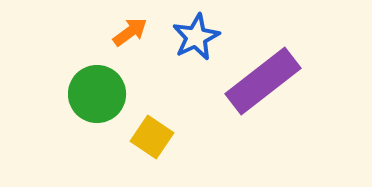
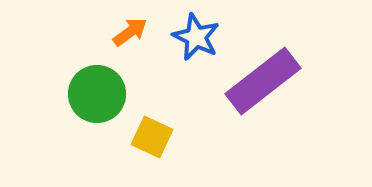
blue star: rotated 21 degrees counterclockwise
yellow square: rotated 9 degrees counterclockwise
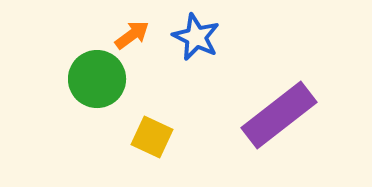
orange arrow: moved 2 px right, 3 px down
purple rectangle: moved 16 px right, 34 px down
green circle: moved 15 px up
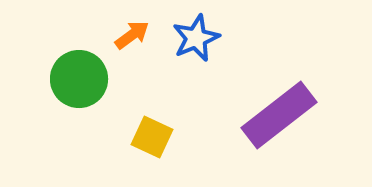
blue star: moved 1 px down; rotated 24 degrees clockwise
green circle: moved 18 px left
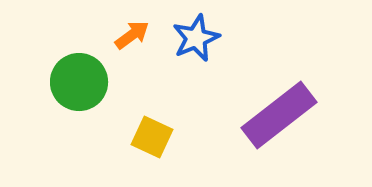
green circle: moved 3 px down
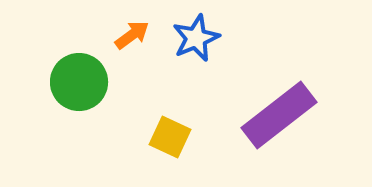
yellow square: moved 18 px right
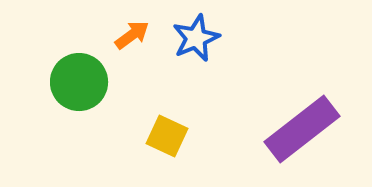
purple rectangle: moved 23 px right, 14 px down
yellow square: moved 3 px left, 1 px up
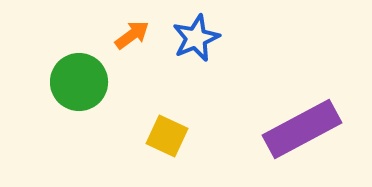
purple rectangle: rotated 10 degrees clockwise
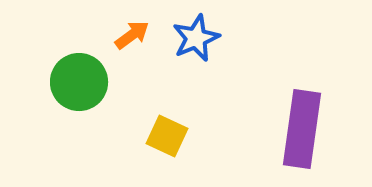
purple rectangle: rotated 54 degrees counterclockwise
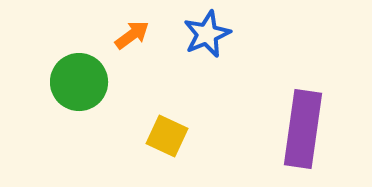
blue star: moved 11 px right, 4 px up
purple rectangle: moved 1 px right
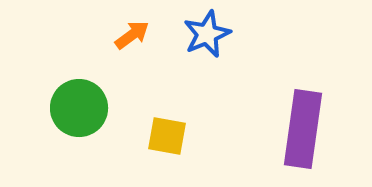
green circle: moved 26 px down
yellow square: rotated 15 degrees counterclockwise
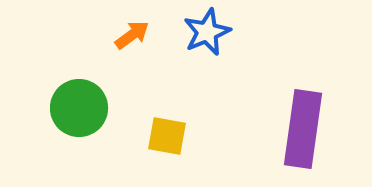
blue star: moved 2 px up
